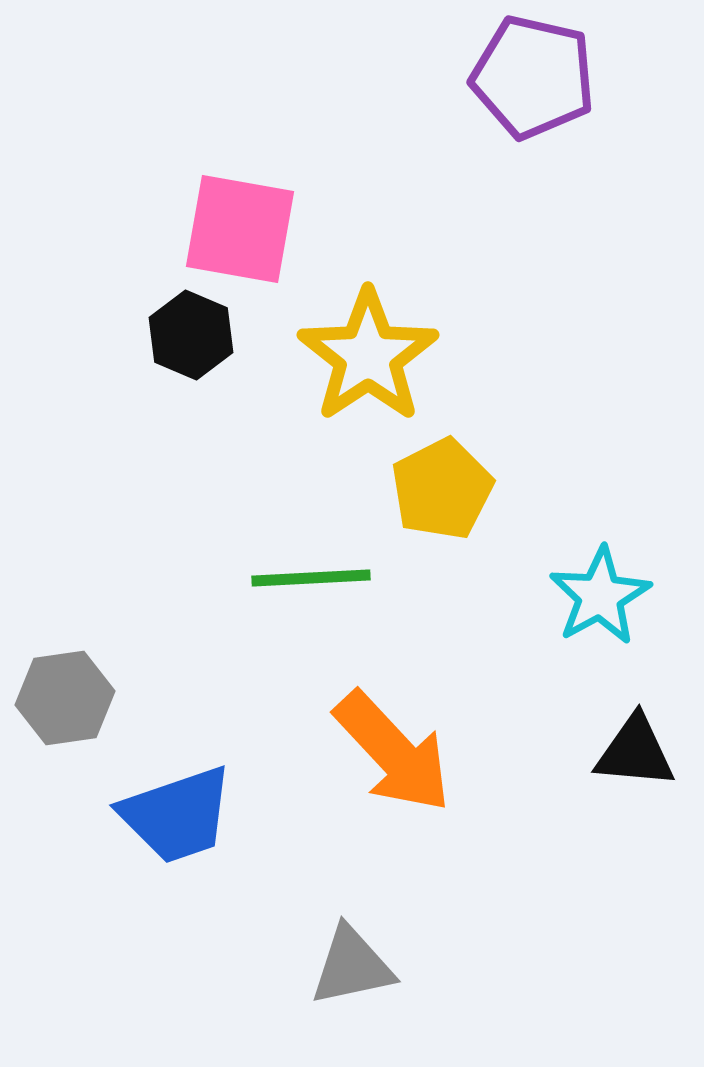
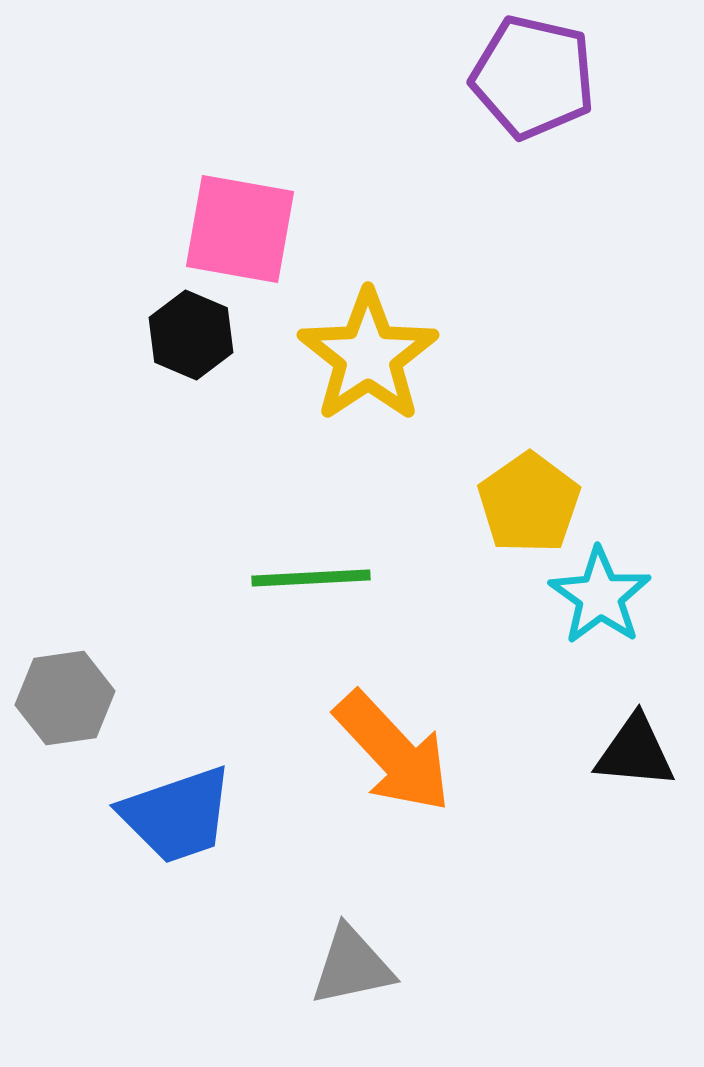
yellow pentagon: moved 87 px right, 14 px down; rotated 8 degrees counterclockwise
cyan star: rotated 8 degrees counterclockwise
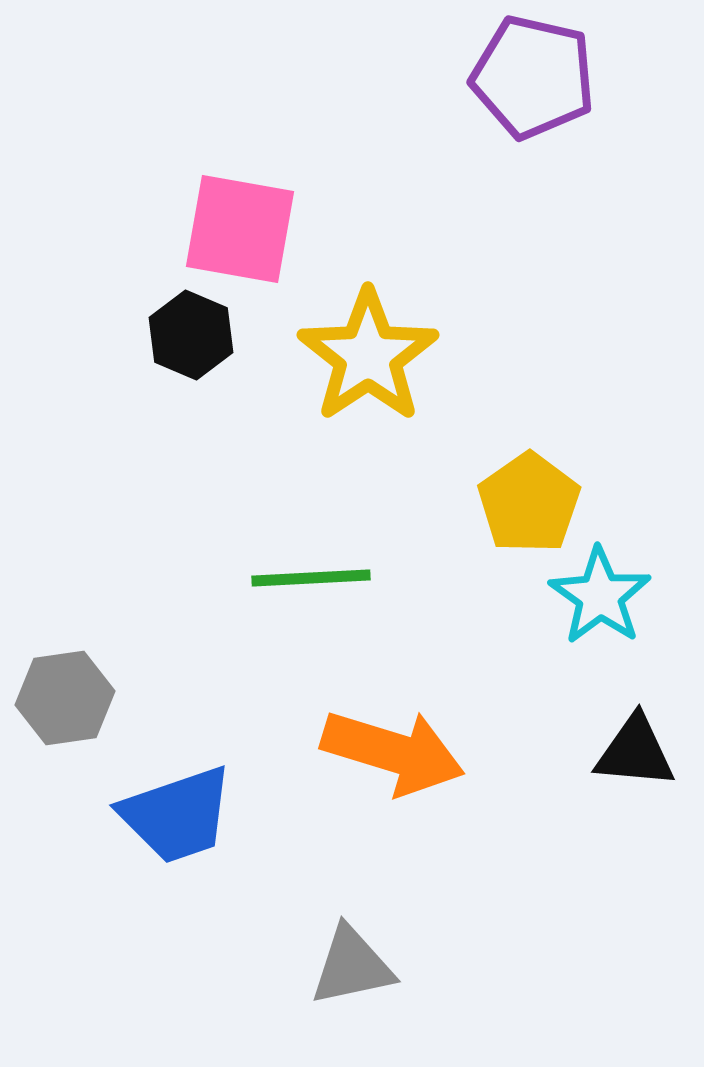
orange arrow: rotated 30 degrees counterclockwise
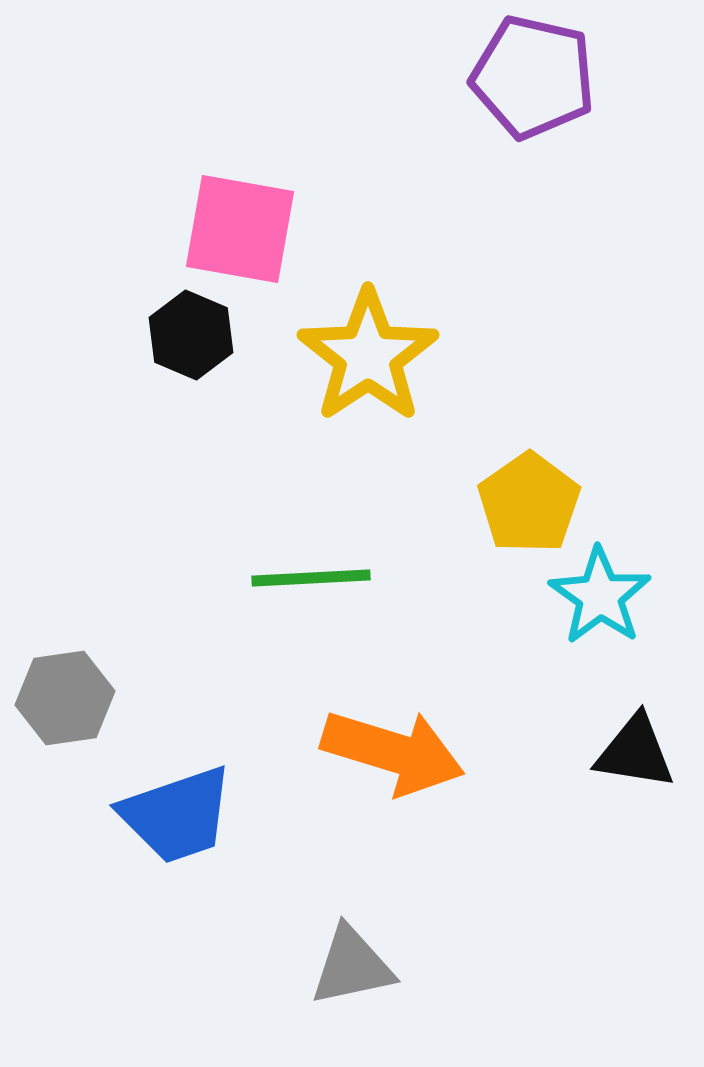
black triangle: rotated 4 degrees clockwise
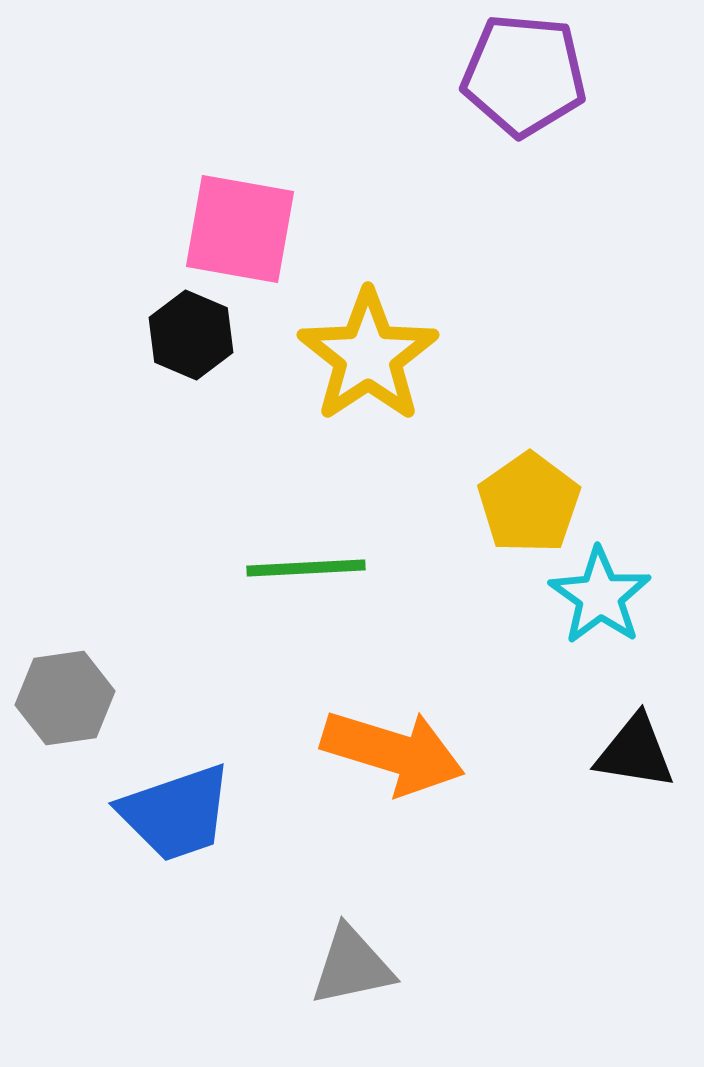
purple pentagon: moved 9 px left, 2 px up; rotated 8 degrees counterclockwise
green line: moved 5 px left, 10 px up
blue trapezoid: moved 1 px left, 2 px up
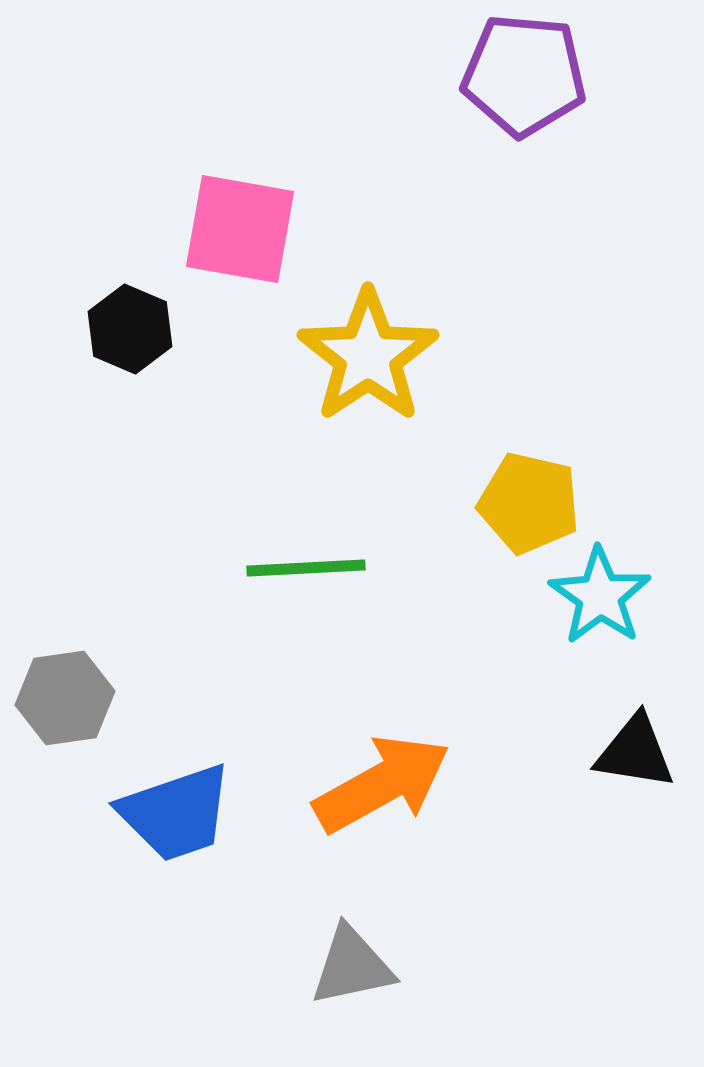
black hexagon: moved 61 px left, 6 px up
yellow pentagon: rotated 24 degrees counterclockwise
orange arrow: moved 11 px left, 32 px down; rotated 46 degrees counterclockwise
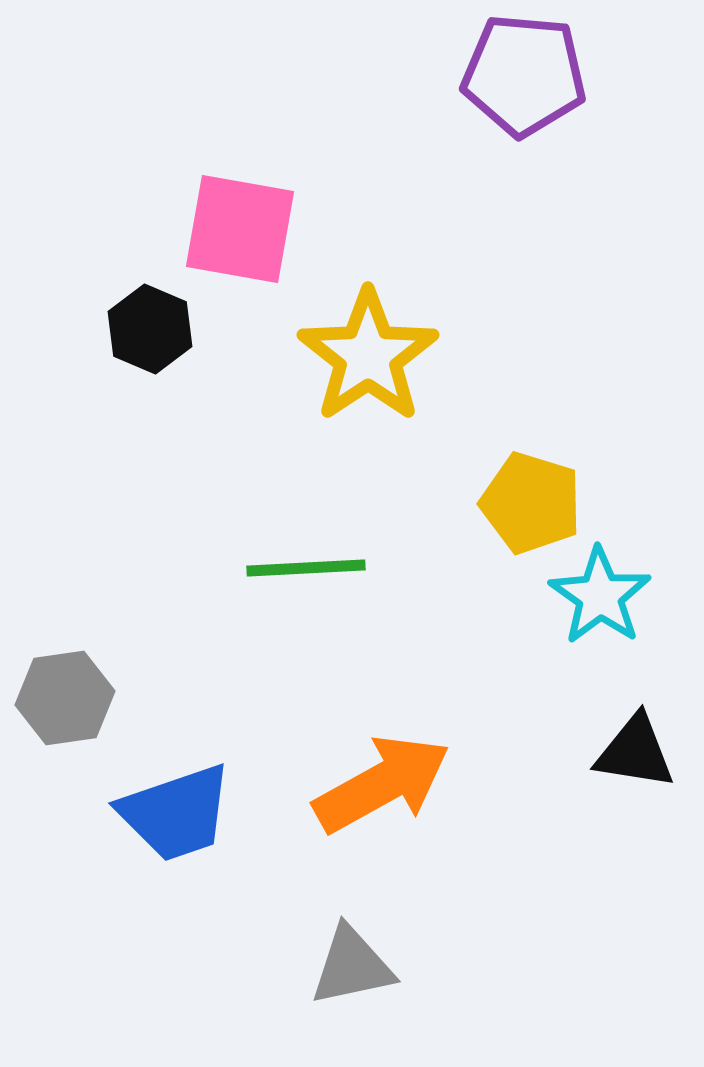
black hexagon: moved 20 px right
yellow pentagon: moved 2 px right; rotated 4 degrees clockwise
